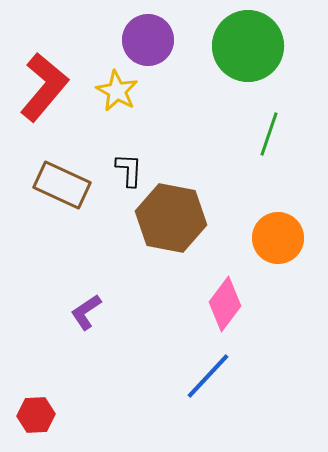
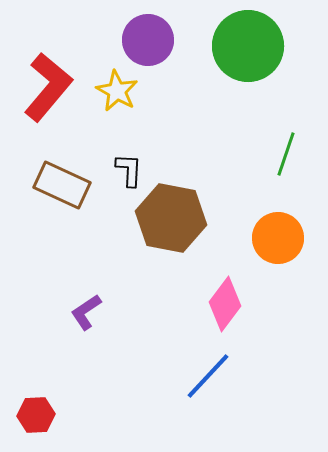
red L-shape: moved 4 px right
green line: moved 17 px right, 20 px down
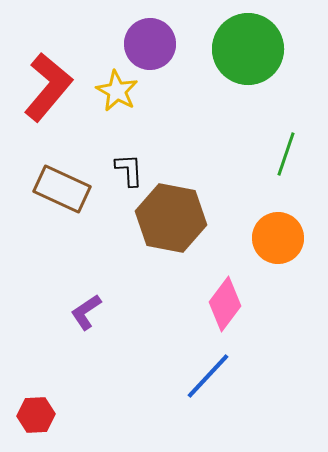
purple circle: moved 2 px right, 4 px down
green circle: moved 3 px down
black L-shape: rotated 6 degrees counterclockwise
brown rectangle: moved 4 px down
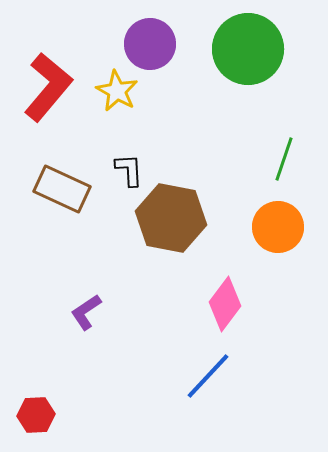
green line: moved 2 px left, 5 px down
orange circle: moved 11 px up
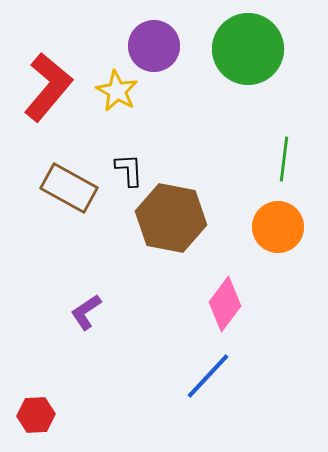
purple circle: moved 4 px right, 2 px down
green line: rotated 12 degrees counterclockwise
brown rectangle: moved 7 px right, 1 px up; rotated 4 degrees clockwise
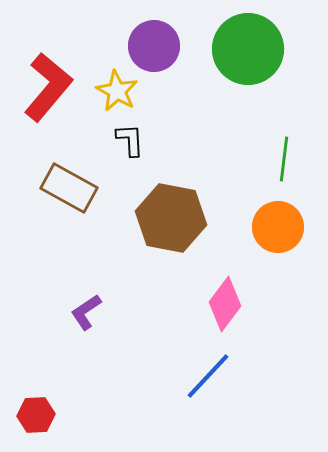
black L-shape: moved 1 px right, 30 px up
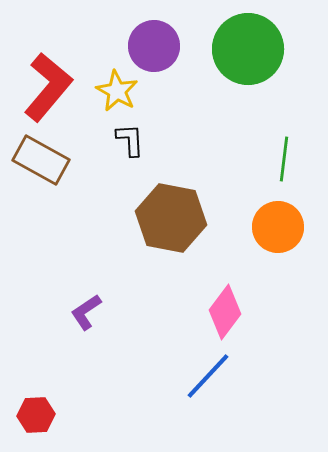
brown rectangle: moved 28 px left, 28 px up
pink diamond: moved 8 px down
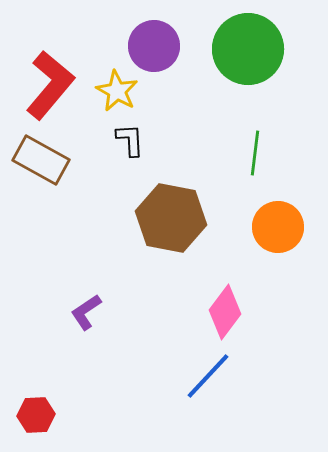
red L-shape: moved 2 px right, 2 px up
green line: moved 29 px left, 6 px up
